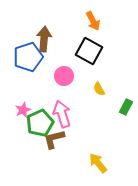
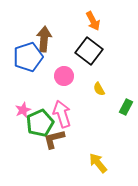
black square: rotated 8 degrees clockwise
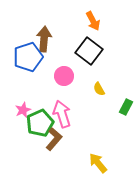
brown L-shape: rotated 145 degrees clockwise
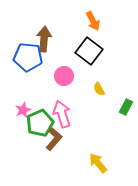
blue pentagon: rotated 24 degrees clockwise
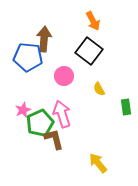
green rectangle: rotated 35 degrees counterclockwise
brown L-shape: rotated 55 degrees counterclockwise
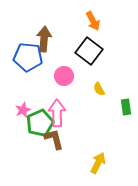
pink arrow: moved 5 px left, 1 px up; rotated 16 degrees clockwise
yellow arrow: rotated 65 degrees clockwise
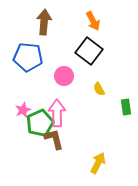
brown arrow: moved 17 px up
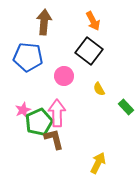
green rectangle: rotated 35 degrees counterclockwise
green pentagon: moved 1 px left, 1 px up
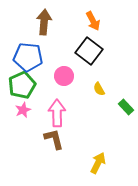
green pentagon: moved 17 px left, 37 px up
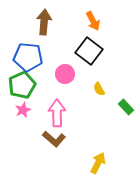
pink circle: moved 1 px right, 2 px up
brown L-shape: rotated 145 degrees clockwise
